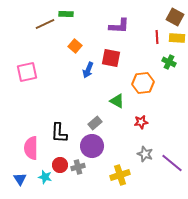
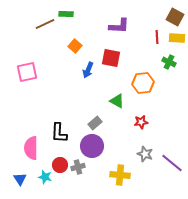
yellow cross: rotated 24 degrees clockwise
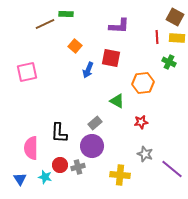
purple line: moved 6 px down
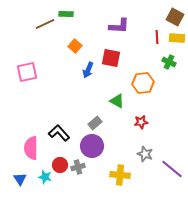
black L-shape: rotated 135 degrees clockwise
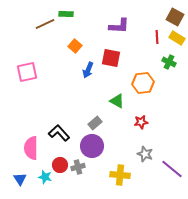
yellow rectangle: rotated 28 degrees clockwise
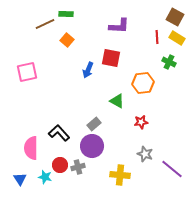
orange square: moved 8 px left, 6 px up
gray rectangle: moved 1 px left, 1 px down
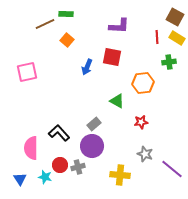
red square: moved 1 px right, 1 px up
green cross: rotated 32 degrees counterclockwise
blue arrow: moved 1 px left, 3 px up
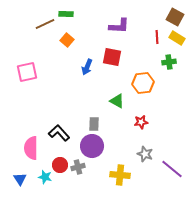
gray rectangle: rotated 48 degrees counterclockwise
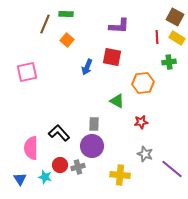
brown line: rotated 42 degrees counterclockwise
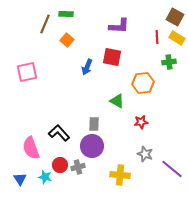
pink semicircle: rotated 20 degrees counterclockwise
